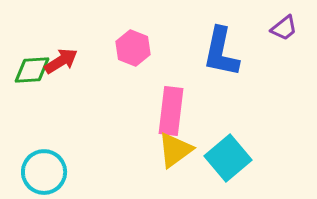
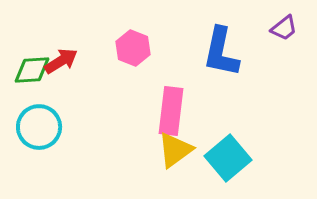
cyan circle: moved 5 px left, 45 px up
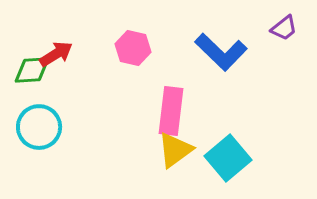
pink hexagon: rotated 8 degrees counterclockwise
blue L-shape: rotated 58 degrees counterclockwise
red arrow: moved 5 px left, 7 px up
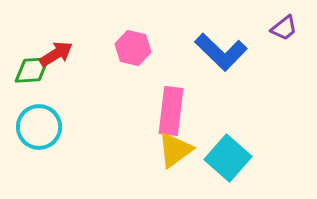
cyan square: rotated 9 degrees counterclockwise
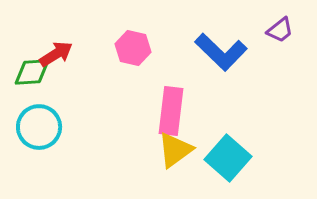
purple trapezoid: moved 4 px left, 2 px down
green diamond: moved 2 px down
